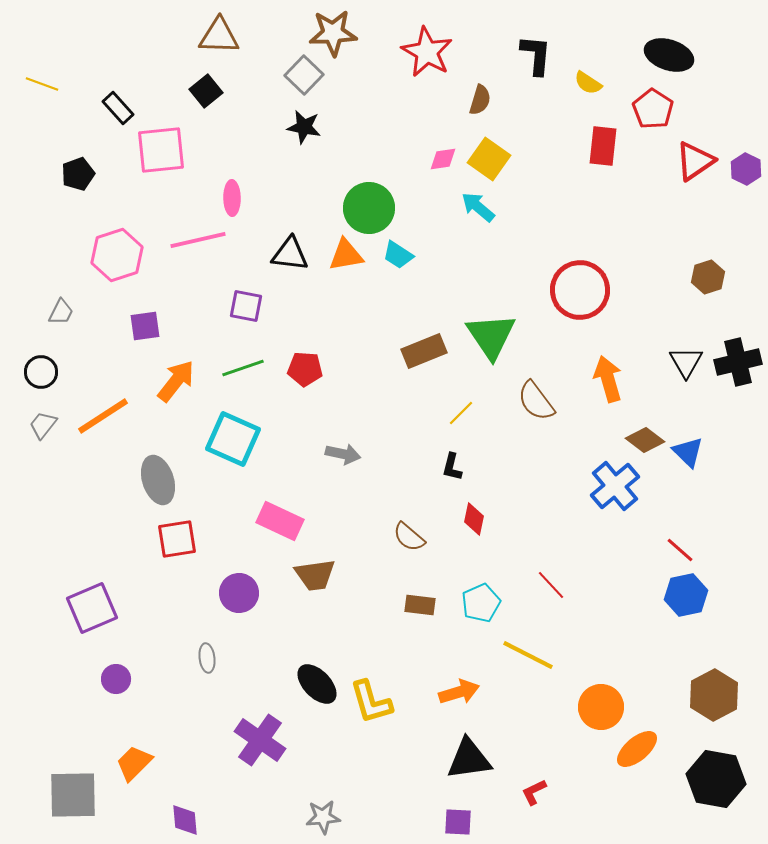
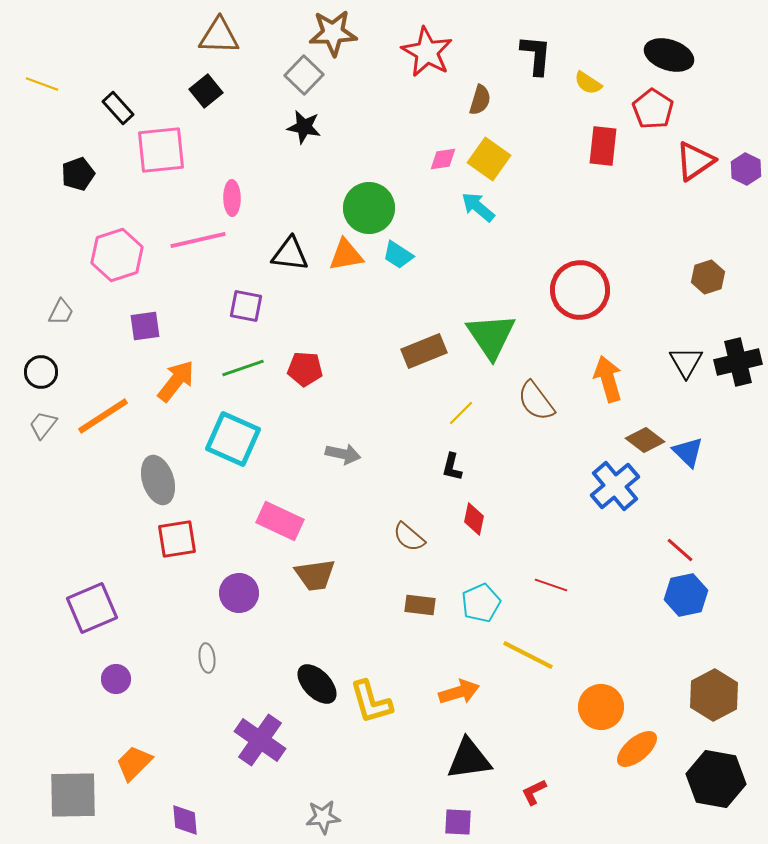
red line at (551, 585): rotated 28 degrees counterclockwise
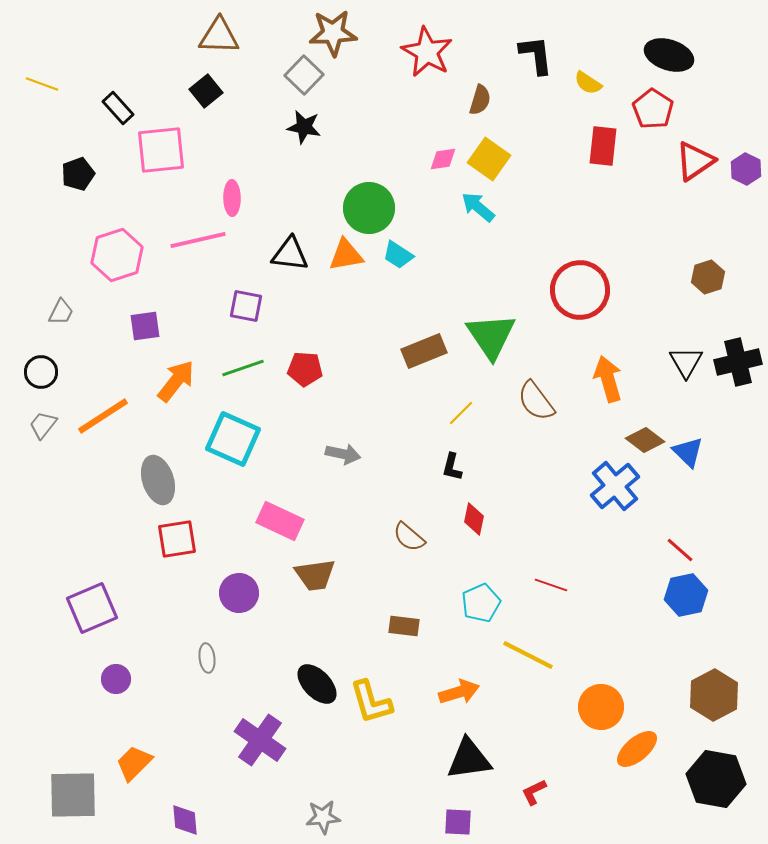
black L-shape at (536, 55): rotated 12 degrees counterclockwise
brown rectangle at (420, 605): moved 16 px left, 21 px down
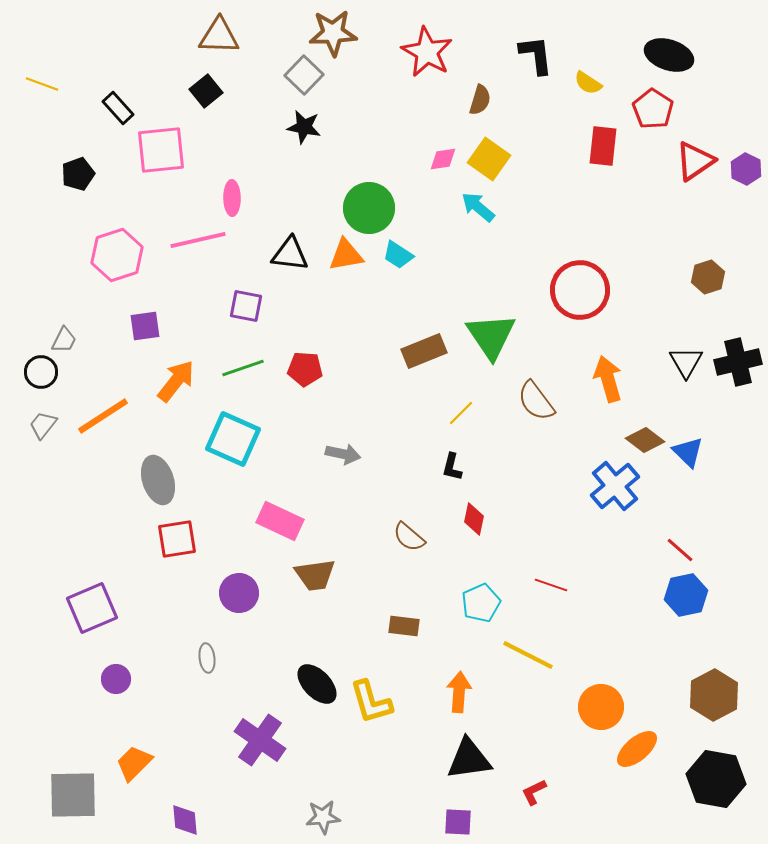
gray trapezoid at (61, 312): moved 3 px right, 28 px down
orange arrow at (459, 692): rotated 69 degrees counterclockwise
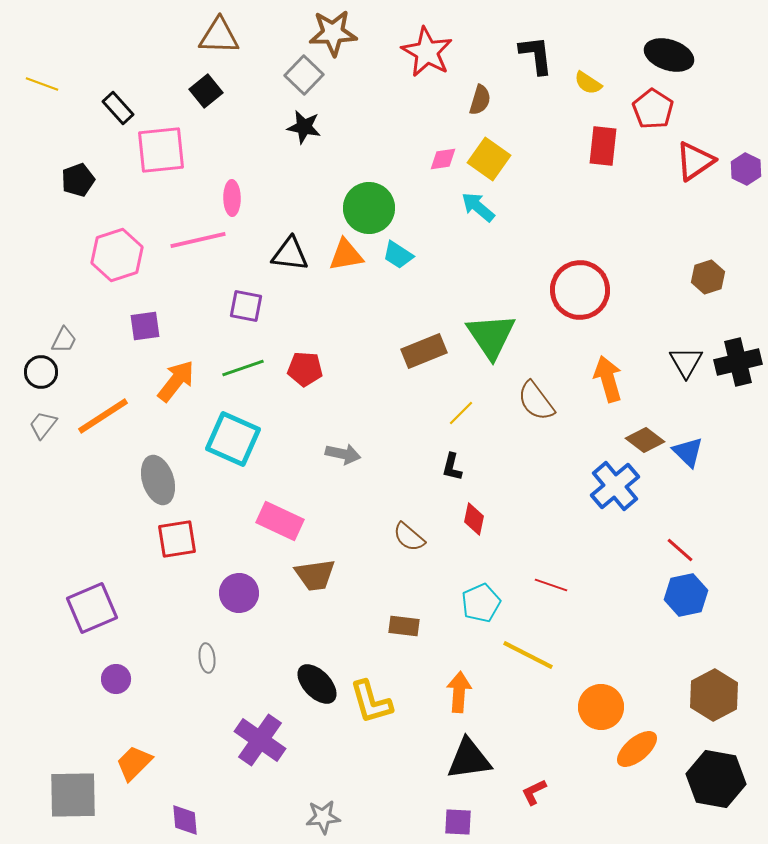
black pentagon at (78, 174): moved 6 px down
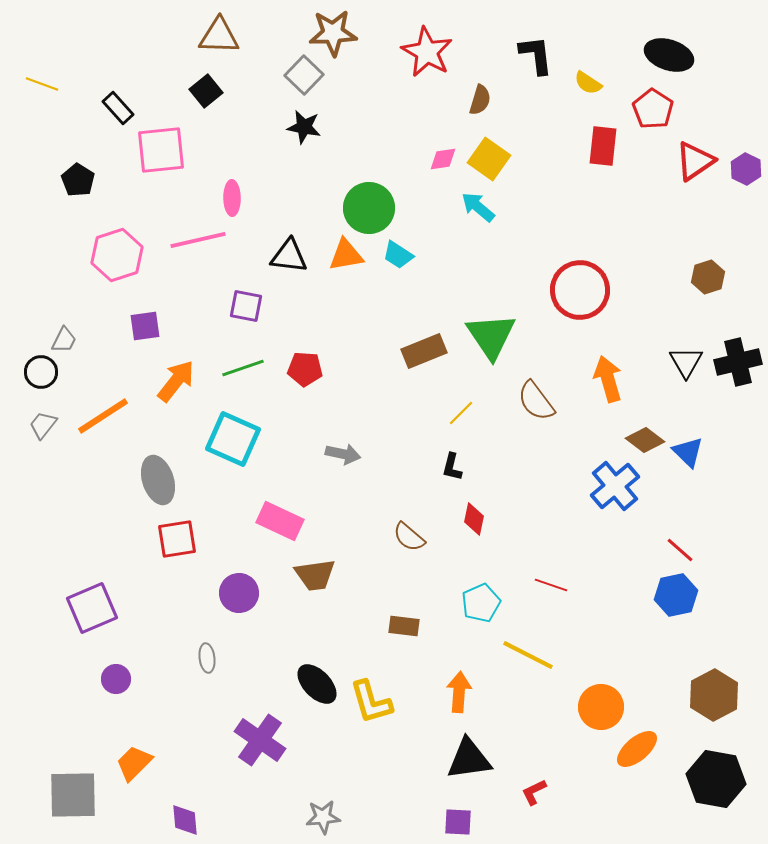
black pentagon at (78, 180): rotated 20 degrees counterclockwise
black triangle at (290, 254): moved 1 px left, 2 px down
blue hexagon at (686, 595): moved 10 px left
